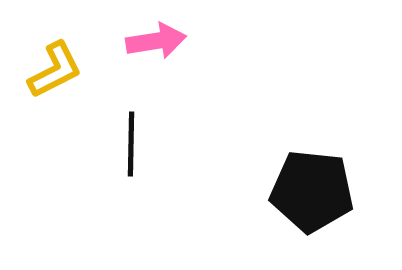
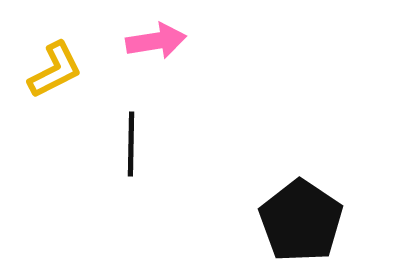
black pentagon: moved 11 px left, 30 px down; rotated 28 degrees clockwise
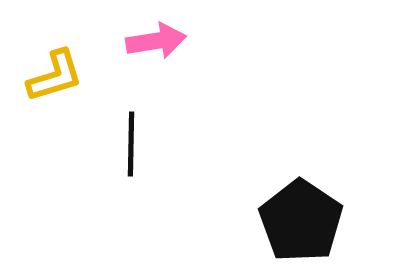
yellow L-shape: moved 6 px down; rotated 10 degrees clockwise
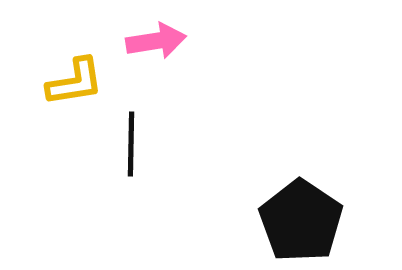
yellow L-shape: moved 20 px right, 6 px down; rotated 8 degrees clockwise
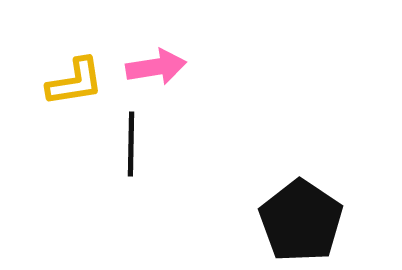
pink arrow: moved 26 px down
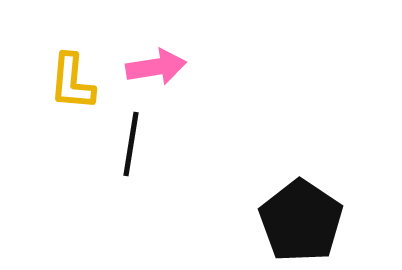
yellow L-shape: moved 3 px left; rotated 104 degrees clockwise
black line: rotated 8 degrees clockwise
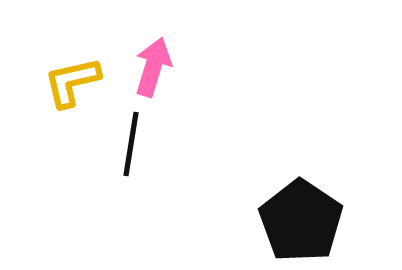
pink arrow: moved 3 px left; rotated 64 degrees counterclockwise
yellow L-shape: rotated 72 degrees clockwise
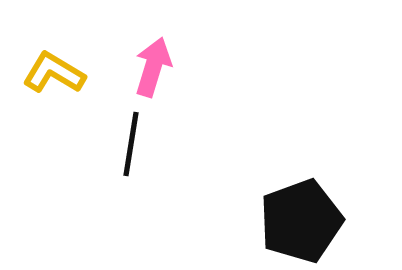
yellow L-shape: moved 18 px left, 9 px up; rotated 44 degrees clockwise
black pentagon: rotated 18 degrees clockwise
